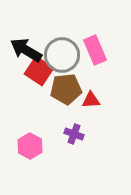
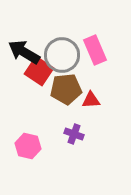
black arrow: moved 2 px left, 2 px down
pink hexagon: moved 2 px left; rotated 15 degrees counterclockwise
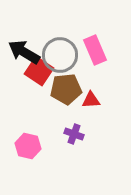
gray circle: moved 2 px left
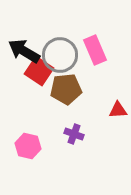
black arrow: moved 1 px up
red triangle: moved 27 px right, 10 px down
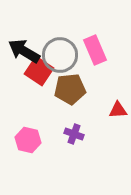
brown pentagon: moved 4 px right
pink hexagon: moved 6 px up
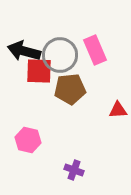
black arrow: rotated 16 degrees counterclockwise
red square: rotated 32 degrees counterclockwise
purple cross: moved 36 px down
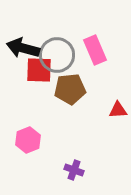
black arrow: moved 1 px left, 3 px up
gray circle: moved 3 px left
red square: moved 1 px up
pink hexagon: rotated 25 degrees clockwise
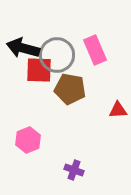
brown pentagon: rotated 16 degrees clockwise
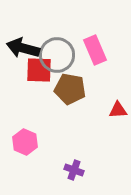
pink hexagon: moved 3 px left, 2 px down; rotated 15 degrees counterclockwise
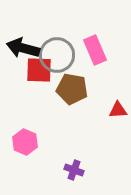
brown pentagon: moved 2 px right
